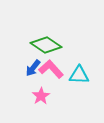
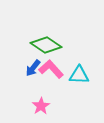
pink star: moved 10 px down
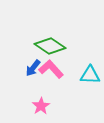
green diamond: moved 4 px right, 1 px down
cyan triangle: moved 11 px right
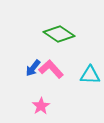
green diamond: moved 9 px right, 12 px up
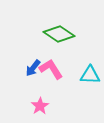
pink L-shape: rotated 10 degrees clockwise
pink star: moved 1 px left
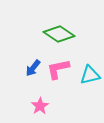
pink L-shape: moved 7 px right; rotated 70 degrees counterclockwise
cyan triangle: rotated 15 degrees counterclockwise
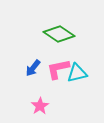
cyan triangle: moved 13 px left, 2 px up
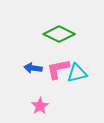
green diamond: rotated 8 degrees counterclockwise
blue arrow: rotated 60 degrees clockwise
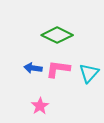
green diamond: moved 2 px left, 1 px down
pink L-shape: rotated 20 degrees clockwise
cyan triangle: moved 12 px right; rotated 35 degrees counterclockwise
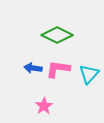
cyan triangle: moved 1 px down
pink star: moved 4 px right
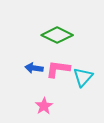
blue arrow: moved 1 px right
cyan triangle: moved 6 px left, 3 px down
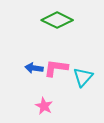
green diamond: moved 15 px up
pink L-shape: moved 2 px left, 1 px up
pink star: rotated 12 degrees counterclockwise
